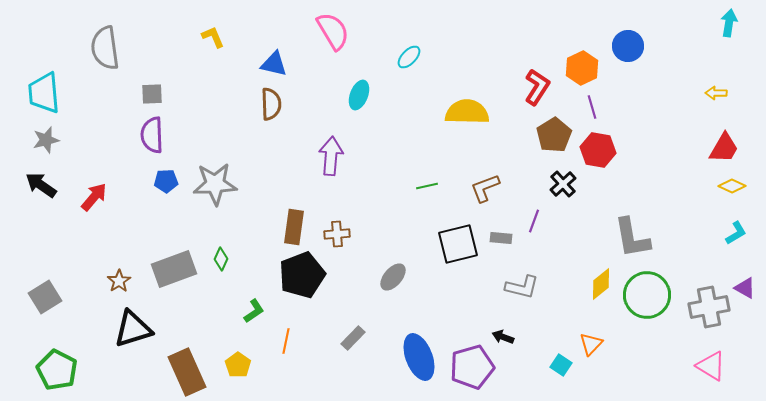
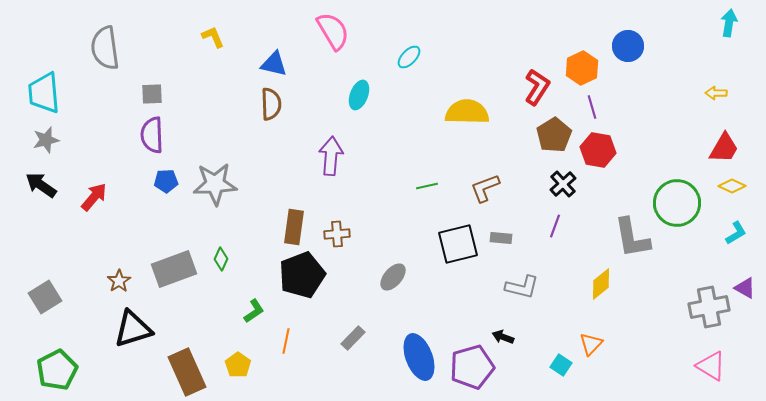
purple line at (534, 221): moved 21 px right, 5 px down
green circle at (647, 295): moved 30 px right, 92 px up
green pentagon at (57, 370): rotated 18 degrees clockwise
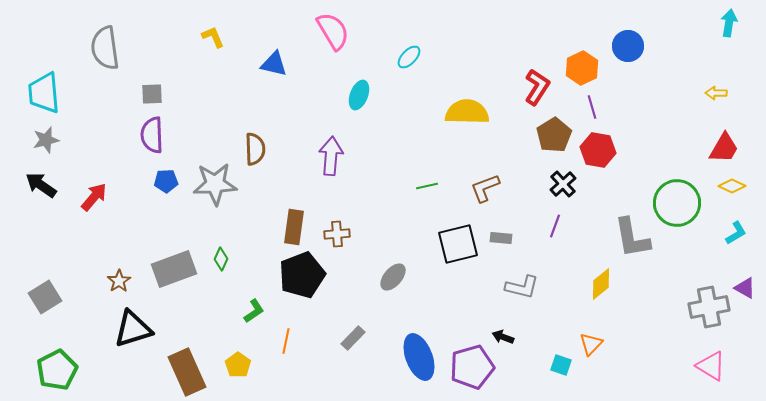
brown semicircle at (271, 104): moved 16 px left, 45 px down
cyan square at (561, 365): rotated 15 degrees counterclockwise
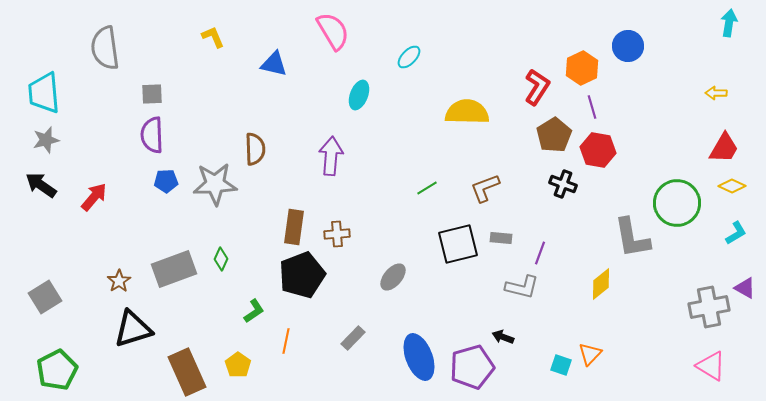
black cross at (563, 184): rotated 28 degrees counterclockwise
green line at (427, 186): moved 2 px down; rotated 20 degrees counterclockwise
purple line at (555, 226): moved 15 px left, 27 px down
orange triangle at (591, 344): moved 1 px left, 10 px down
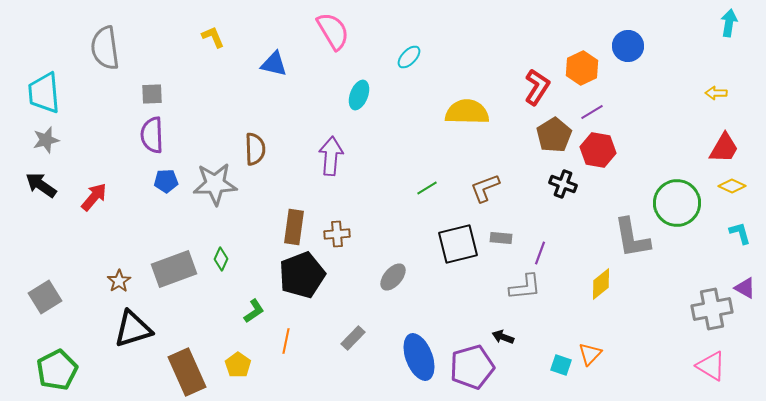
purple line at (592, 107): moved 5 px down; rotated 75 degrees clockwise
cyan L-shape at (736, 233): moved 4 px right; rotated 75 degrees counterclockwise
gray L-shape at (522, 287): moved 3 px right; rotated 20 degrees counterclockwise
gray cross at (709, 307): moved 3 px right, 2 px down
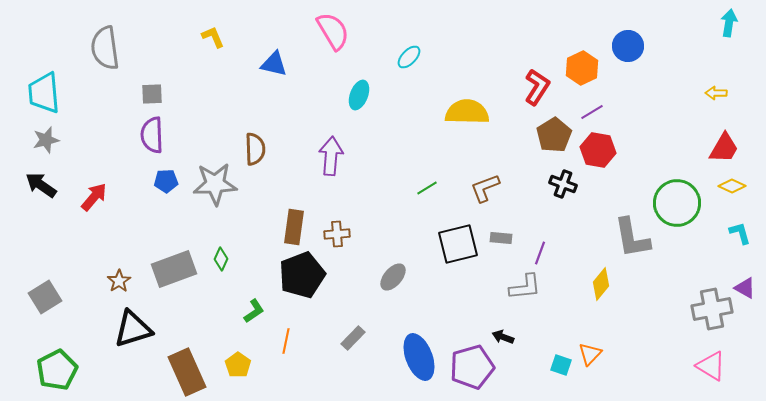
yellow diamond at (601, 284): rotated 12 degrees counterclockwise
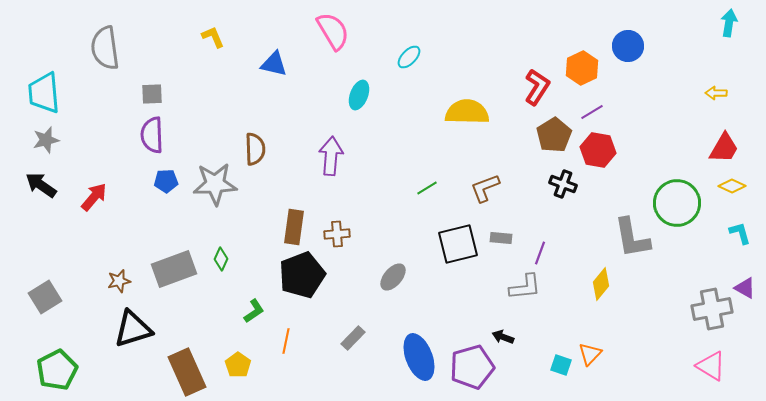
brown star at (119, 281): rotated 20 degrees clockwise
